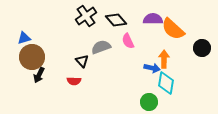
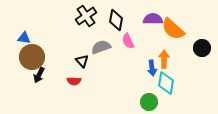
black diamond: rotated 50 degrees clockwise
blue triangle: rotated 24 degrees clockwise
blue arrow: rotated 70 degrees clockwise
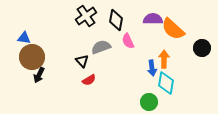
red semicircle: moved 15 px right, 1 px up; rotated 32 degrees counterclockwise
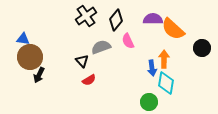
black diamond: rotated 30 degrees clockwise
blue triangle: moved 1 px left, 1 px down
brown circle: moved 2 px left
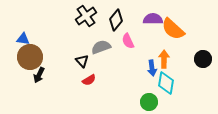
black circle: moved 1 px right, 11 px down
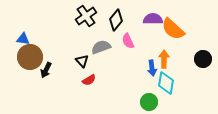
black arrow: moved 7 px right, 5 px up
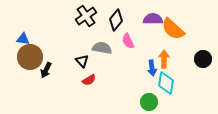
gray semicircle: moved 1 px right, 1 px down; rotated 30 degrees clockwise
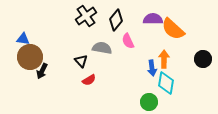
black triangle: moved 1 px left
black arrow: moved 4 px left, 1 px down
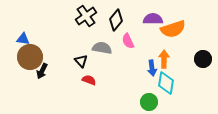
orange semicircle: rotated 60 degrees counterclockwise
red semicircle: rotated 128 degrees counterclockwise
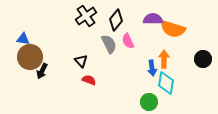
orange semicircle: rotated 35 degrees clockwise
gray semicircle: moved 7 px right, 4 px up; rotated 54 degrees clockwise
